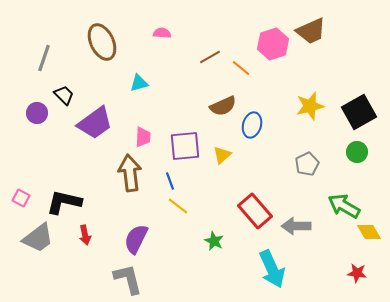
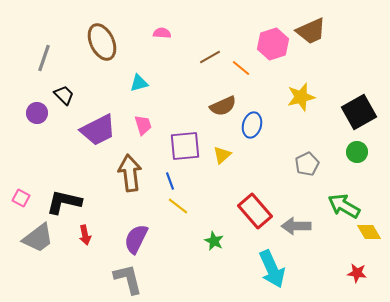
yellow star: moved 9 px left, 9 px up
purple trapezoid: moved 3 px right, 7 px down; rotated 9 degrees clockwise
pink trapezoid: moved 12 px up; rotated 20 degrees counterclockwise
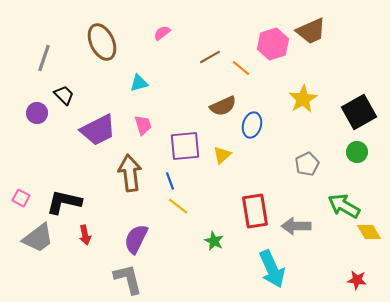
pink semicircle: rotated 42 degrees counterclockwise
yellow star: moved 2 px right, 2 px down; rotated 16 degrees counterclockwise
red rectangle: rotated 32 degrees clockwise
red star: moved 7 px down
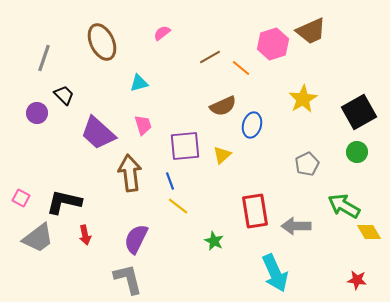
purple trapezoid: moved 3 px down; rotated 69 degrees clockwise
cyan arrow: moved 3 px right, 4 px down
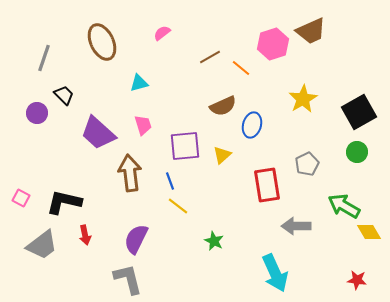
red rectangle: moved 12 px right, 26 px up
gray trapezoid: moved 4 px right, 7 px down
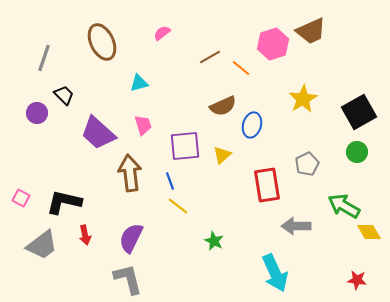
purple semicircle: moved 5 px left, 1 px up
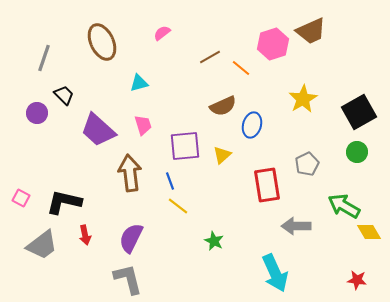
purple trapezoid: moved 3 px up
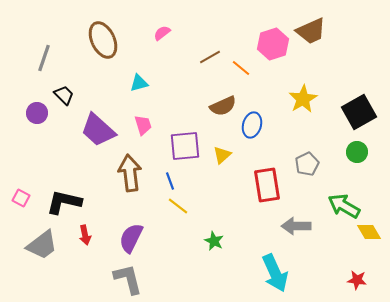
brown ellipse: moved 1 px right, 2 px up
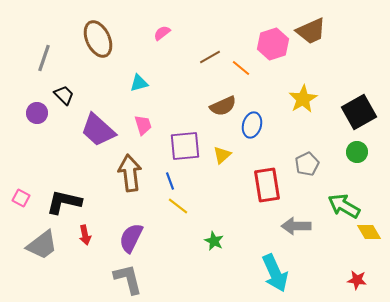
brown ellipse: moved 5 px left, 1 px up
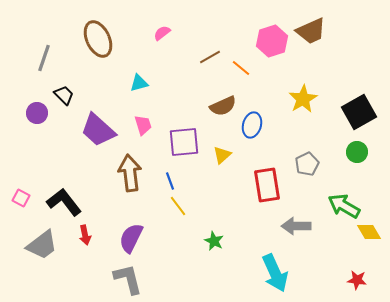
pink hexagon: moved 1 px left, 3 px up
purple square: moved 1 px left, 4 px up
black L-shape: rotated 39 degrees clockwise
yellow line: rotated 15 degrees clockwise
